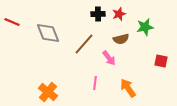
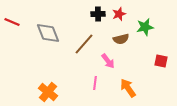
pink arrow: moved 1 px left, 3 px down
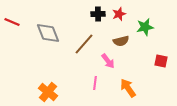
brown semicircle: moved 2 px down
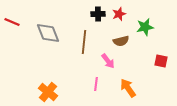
brown line: moved 2 px up; rotated 35 degrees counterclockwise
pink line: moved 1 px right, 1 px down
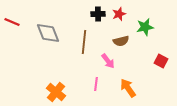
red square: rotated 16 degrees clockwise
orange cross: moved 8 px right
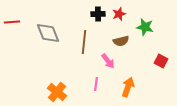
red line: rotated 28 degrees counterclockwise
green star: rotated 24 degrees clockwise
orange arrow: moved 1 px up; rotated 54 degrees clockwise
orange cross: moved 1 px right
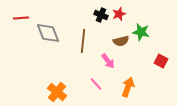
black cross: moved 3 px right, 1 px down; rotated 24 degrees clockwise
red line: moved 9 px right, 4 px up
green star: moved 4 px left, 5 px down
brown line: moved 1 px left, 1 px up
pink line: rotated 48 degrees counterclockwise
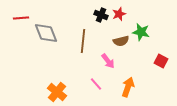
gray diamond: moved 2 px left
